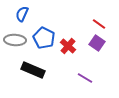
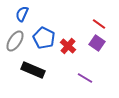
gray ellipse: moved 1 px down; rotated 60 degrees counterclockwise
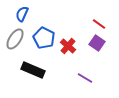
gray ellipse: moved 2 px up
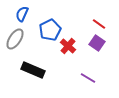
blue pentagon: moved 6 px right, 8 px up; rotated 20 degrees clockwise
purple line: moved 3 px right
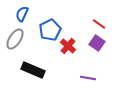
purple line: rotated 21 degrees counterclockwise
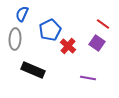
red line: moved 4 px right
gray ellipse: rotated 30 degrees counterclockwise
